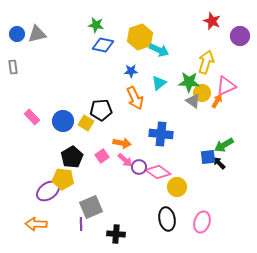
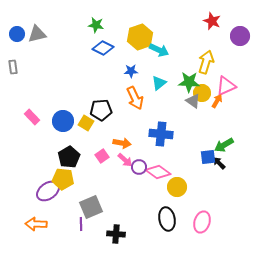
blue diamond at (103, 45): moved 3 px down; rotated 15 degrees clockwise
black pentagon at (72, 157): moved 3 px left
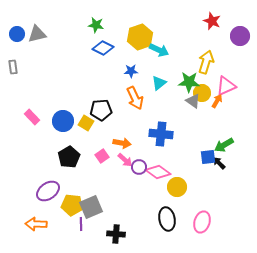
yellow pentagon at (63, 179): moved 9 px right, 26 px down
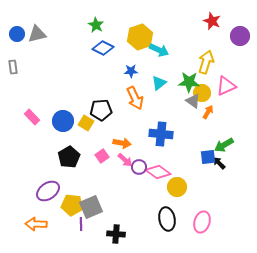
green star at (96, 25): rotated 21 degrees clockwise
orange arrow at (217, 101): moved 9 px left, 11 px down
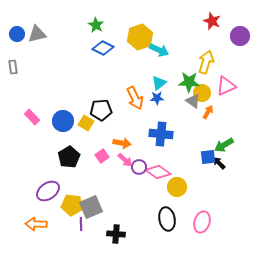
blue star at (131, 71): moved 26 px right, 27 px down
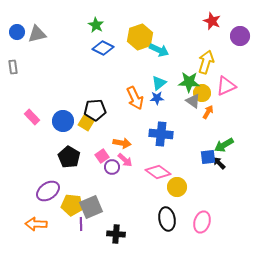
blue circle at (17, 34): moved 2 px up
black pentagon at (101, 110): moved 6 px left
black pentagon at (69, 157): rotated 10 degrees counterclockwise
purple circle at (139, 167): moved 27 px left
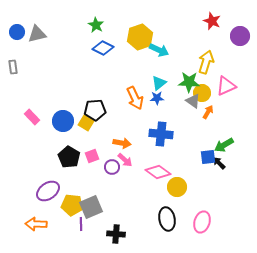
pink square at (102, 156): moved 10 px left; rotated 16 degrees clockwise
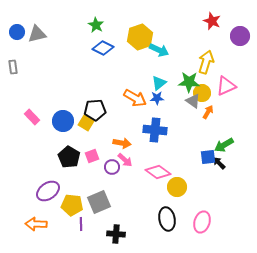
orange arrow at (135, 98): rotated 35 degrees counterclockwise
blue cross at (161, 134): moved 6 px left, 4 px up
gray square at (91, 207): moved 8 px right, 5 px up
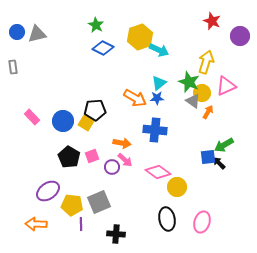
green star at (189, 82): rotated 20 degrees clockwise
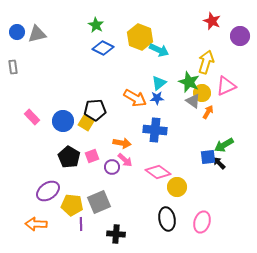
yellow hexagon at (140, 37): rotated 20 degrees counterclockwise
